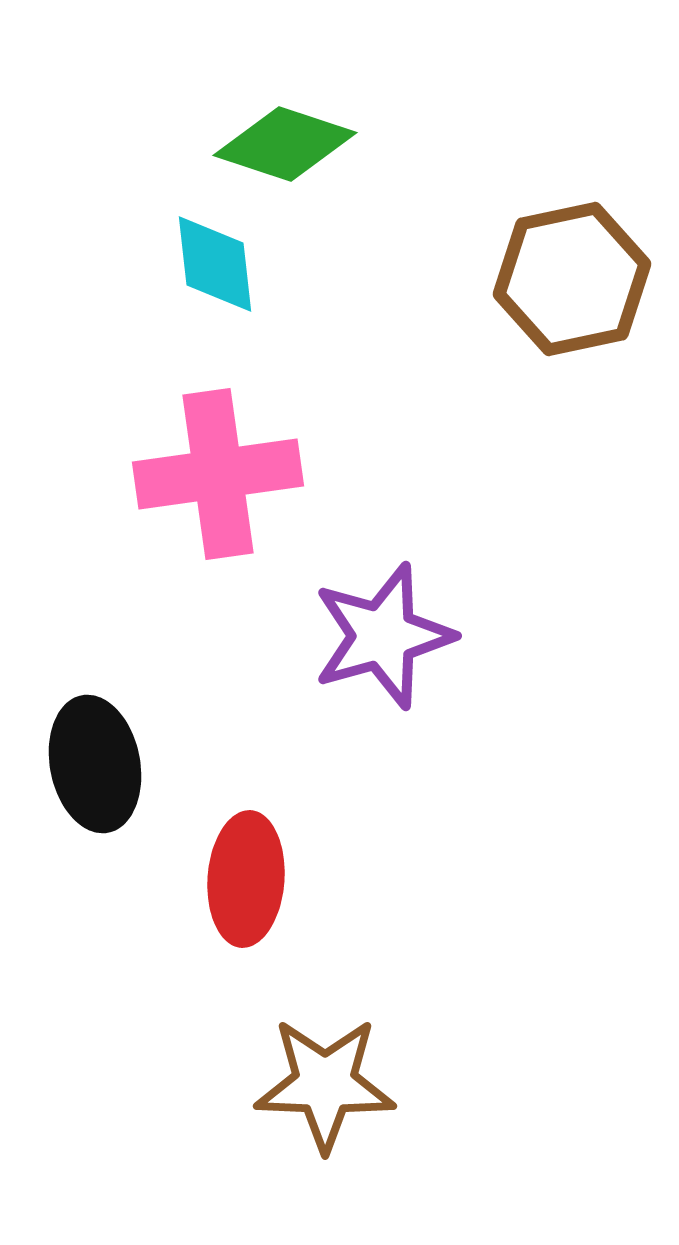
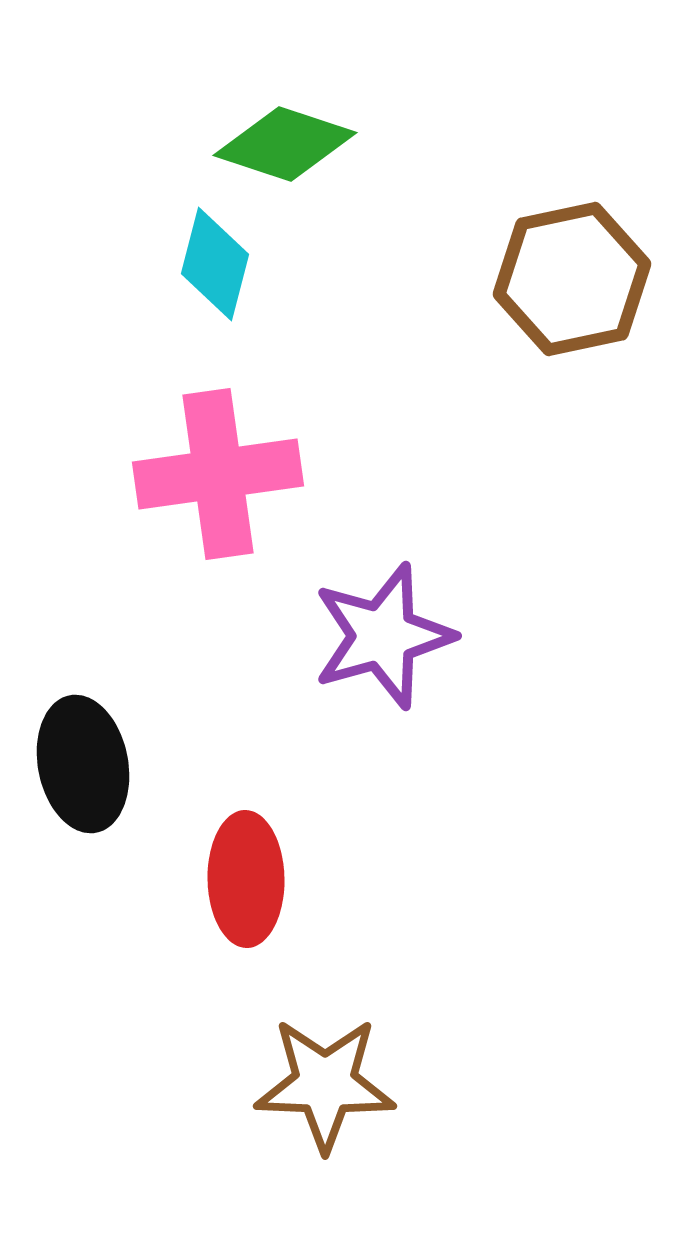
cyan diamond: rotated 21 degrees clockwise
black ellipse: moved 12 px left
red ellipse: rotated 5 degrees counterclockwise
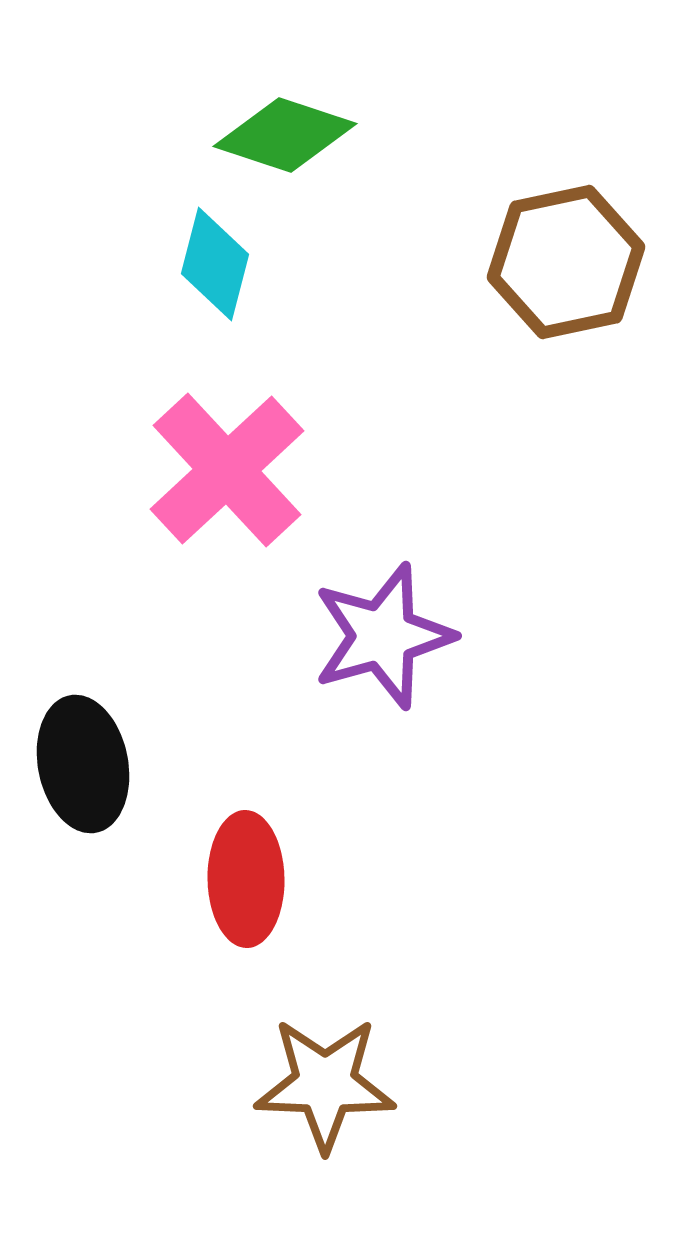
green diamond: moved 9 px up
brown hexagon: moved 6 px left, 17 px up
pink cross: moved 9 px right, 4 px up; rotated 35 degrees counterclockwise
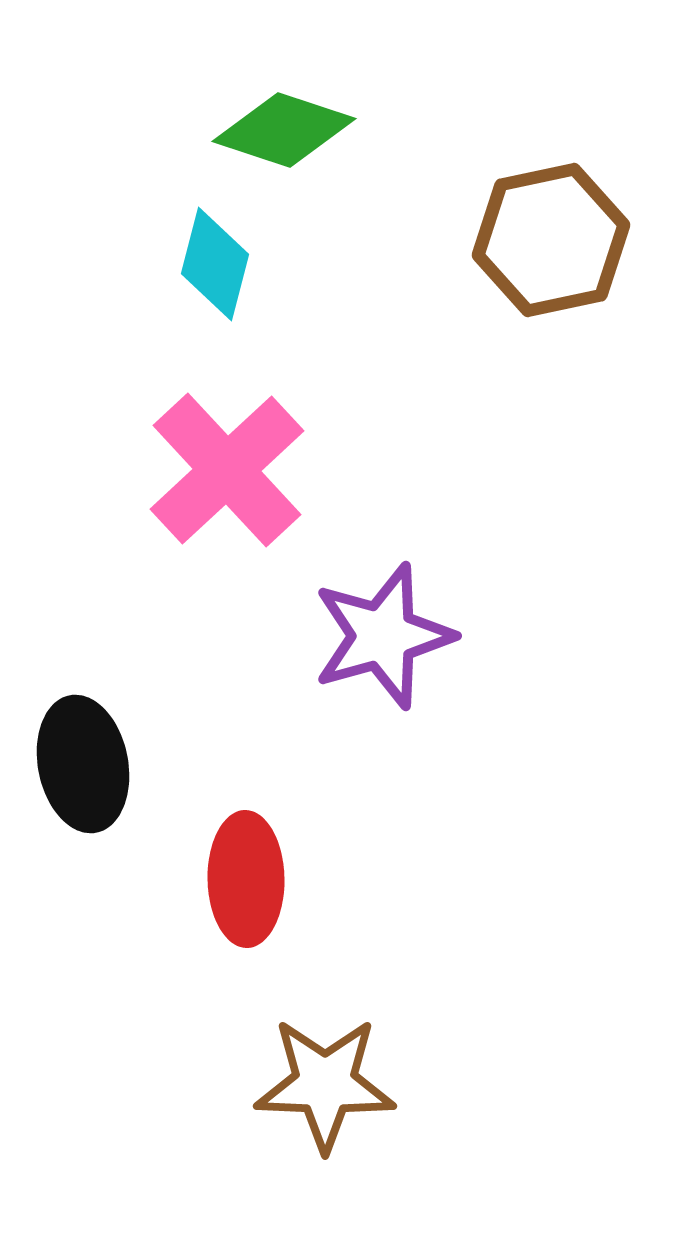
green diamond: moved 1 px left, 5 px up
brown hexagon: moved 15 px left, 22 px up
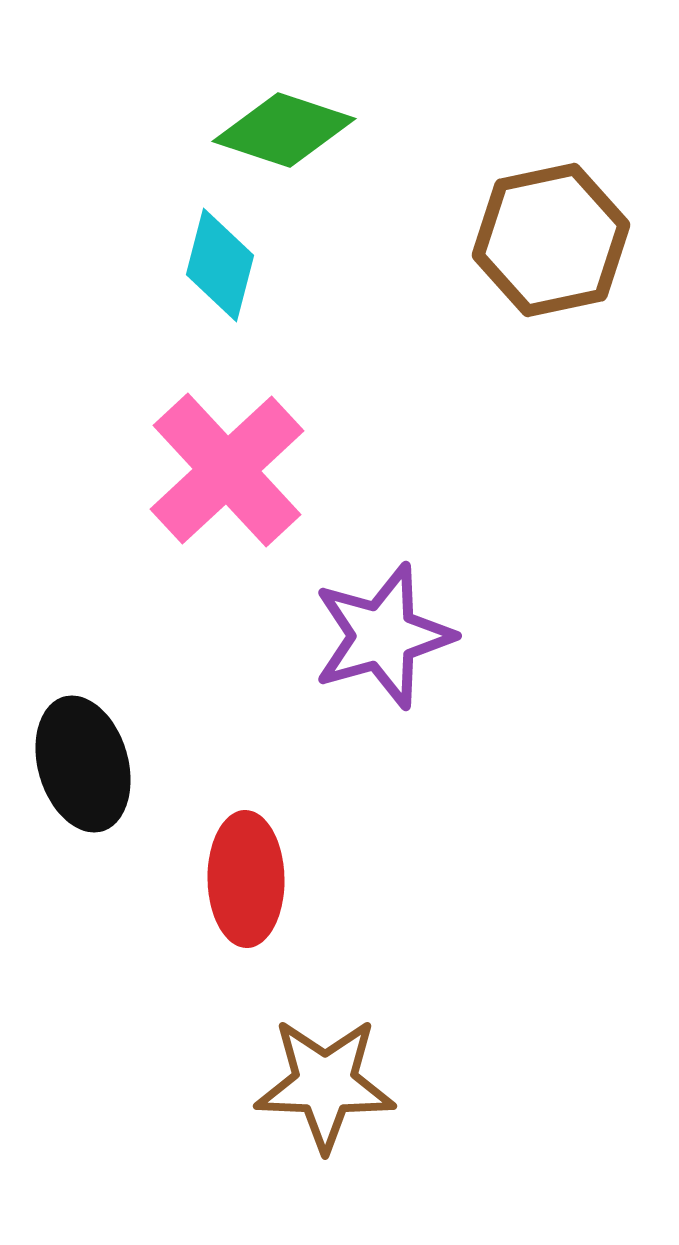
cyan diamond: moved 5 px right, 1 px down
black ellipse: rotated 5 degrees counterclockwise
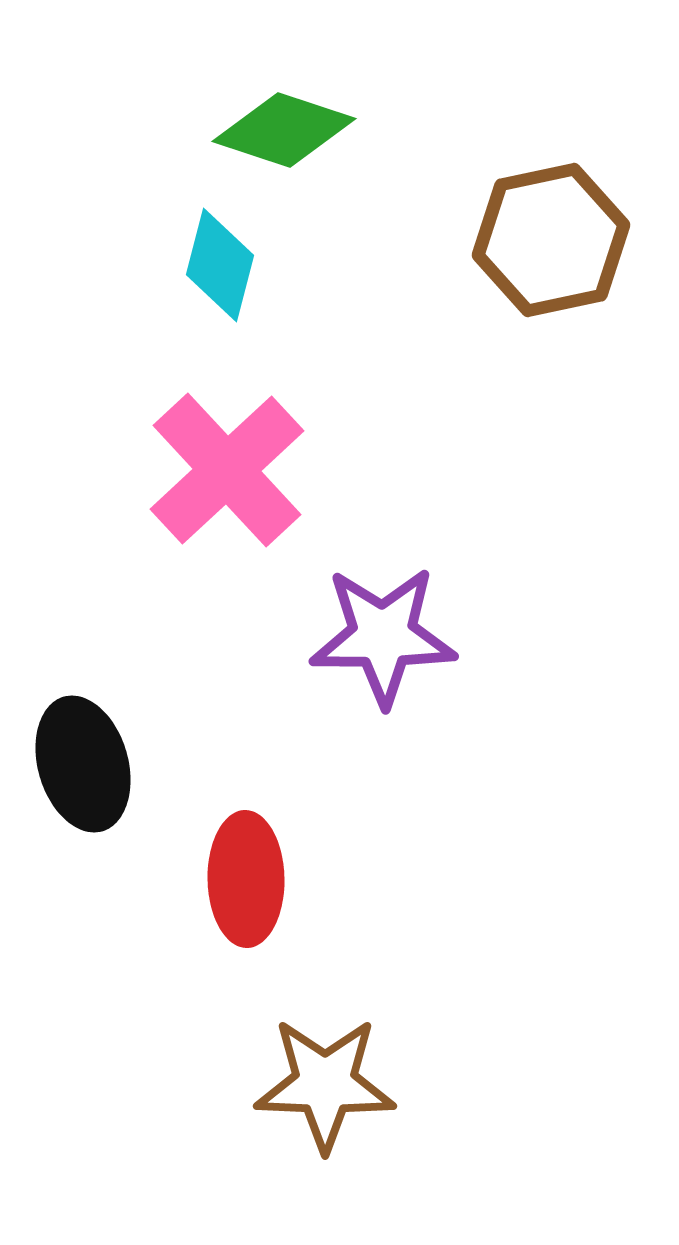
purple star: rotated 16 degrees clockwise
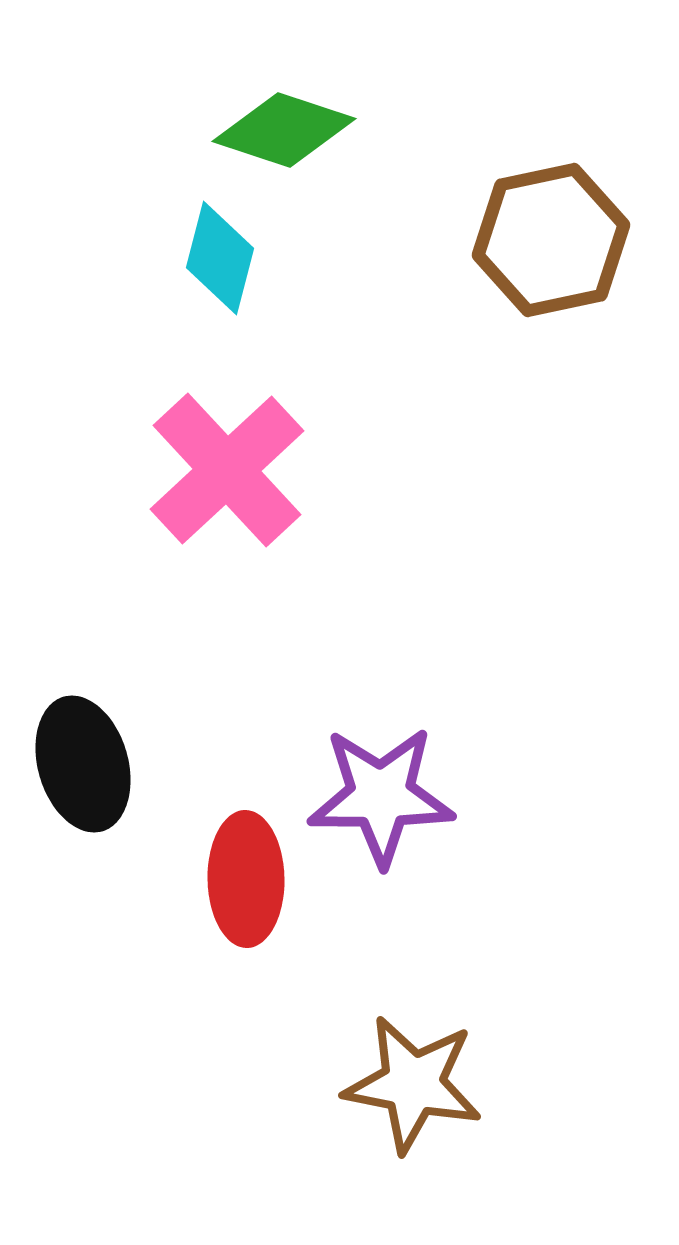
cyan diamond: moved 7 px up
purple star: moved 2 px left, 160 px down
brown star: moved 88 px right; rotated 9 degrees clockwise
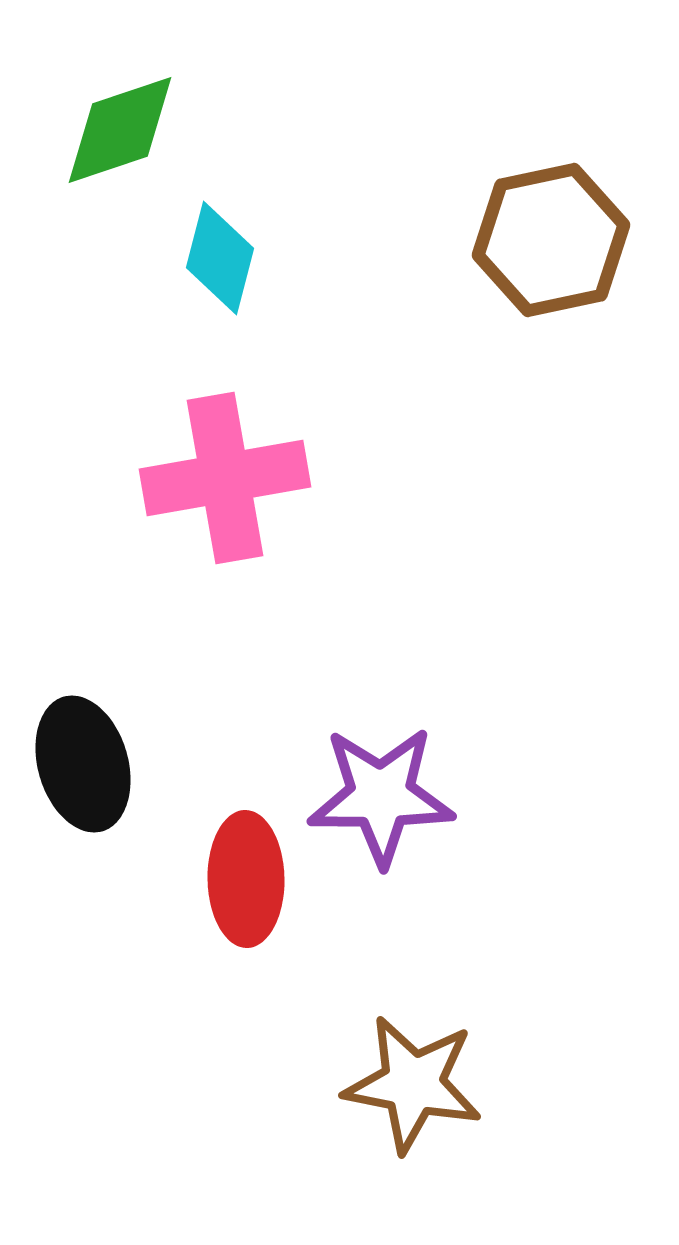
green diamond: moved 164 px left; rotated 37 degrees counterclockwise
pink cross: moved 2 px left, 8 px down; rotated 33 degrees clockwise
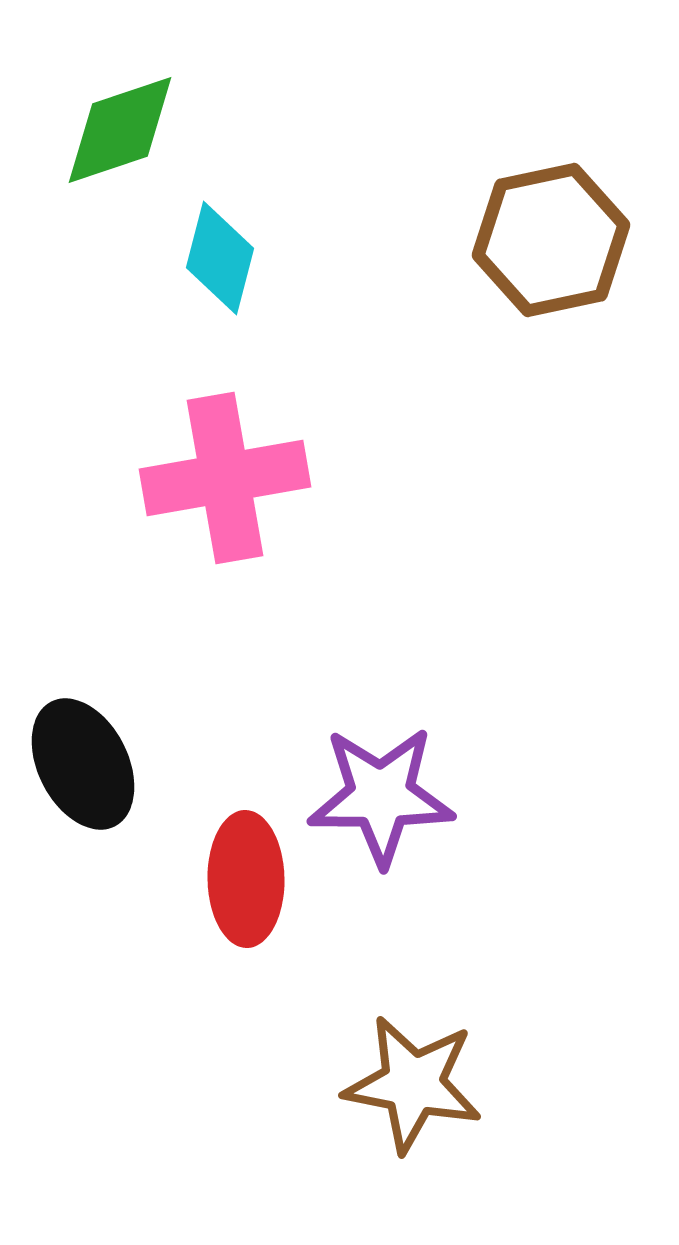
black ellipse: rotated 11 degrees counterclockwise
